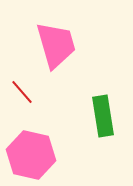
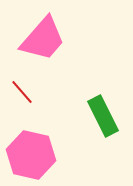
pink trapezoid: moved 13 px left, 6 px up; rotated 57 degrees clockwise
green rectangle: rotated 18 degrees counterclockwise
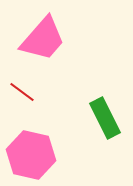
red line: rotated 12 degrees counterclockwise
green rectangle: moved 2 px right, 2 px down
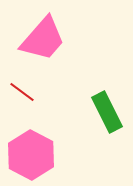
green rectangle: moved 2 px right, 6 px up
pink hexagon: rotated 15 degrees clockwise
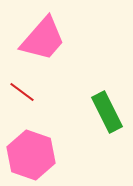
pink hexagon: rotated 9 degrees counterclockwise
